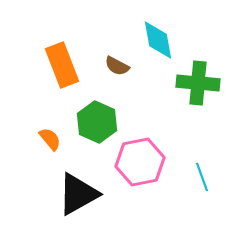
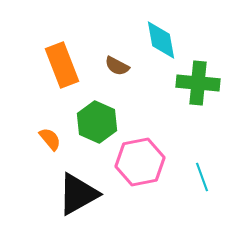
cyan diamond: moved 3 px right
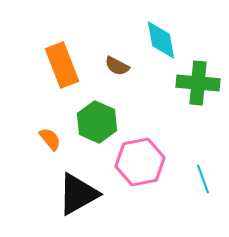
cyan line: moved 1 px right, 2 px down
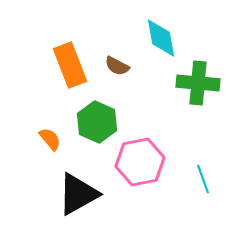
cyan diamond: moved 2 px up
orange rectangle: moved 8 px right
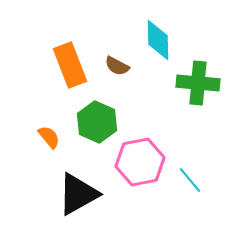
cyan diamond: moved 3 px left, 2 px down; rotated 9 degrees clockwise
orange semicircle: moved 1 px left, 2 px up
cyan line: moved 13 px left, 1 px down; rotated 20 degrees counterclockwise
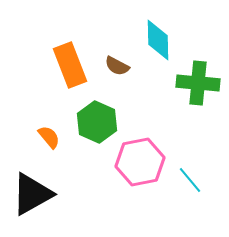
black triangle: moved 46 px left
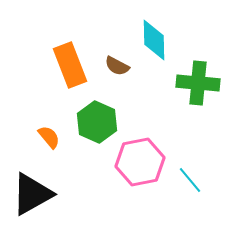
cyan diamond: moved 4 px left
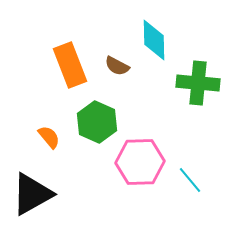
pink hexagon: rotated 9 degrees clockwise
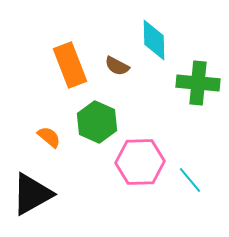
orange semicircle: rotated 10 degrees counterclockwise
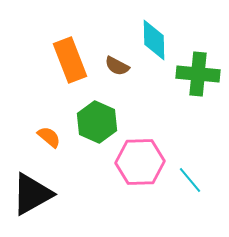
orange rectangle: moved 5 px up
green cross: moved 9 px up
